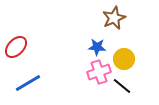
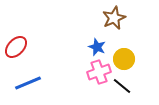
blue star: rotated 18 degrees clockwise
blue line: rotated 8 degrees clockwise
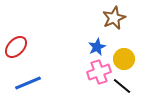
blue star: rotated 24 degrees clockwise
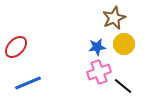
blue star: rotated 18 degrees clockwise
yellow circle: moved 15 px up
black line: moved 1 px right
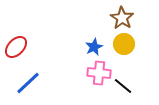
brown star: moved 8 px right; rotated 15 degrees counterclockwise
blue star: moved 3 px left; rotated 18 degrees counterclockwise
pink cross: moved 1 px down; rotated 25 degrees clockwise
blue line: rotated 20 degrees counterclockwise
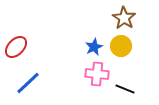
brown star: moved 2 px right
yellow circle: moved 3 px left, 2 px down
pink cross: moved 2 px left, 1 px down
black line: moved 2 px right, 3 px down; rotated 18 degrees counterclockwise
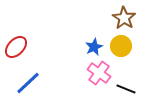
pink cross: moved 2 px right, 1 px up; rotated 30 degrees clockwise
black line: moved 1 px right
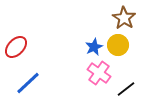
yellow circle: moved 3 px left, 1 px up
black line: rotated 60 degrees counterclockwise
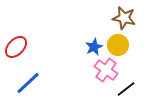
brown star: rotated 20 degrees counterclockwise
pink cross: moved 7 px right, 3 px up
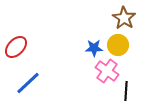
brown star: rotated 20 degrees clockwise
blue star: moved 1 px down; rotated 24 degrees clockwise
pink cross: moved 1 px right, 1 px down
black line: moved 2 px down; rotated 48 degrees counterclockwise
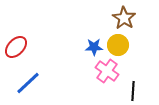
blue star: moved 1 px up
black line: moved 7 px right
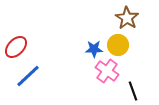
brown star: moved 3 px right
blue star: moved 2 px down
blue line: moved 7 px up
black line: rotated 24 degrees counterclockwise
